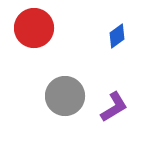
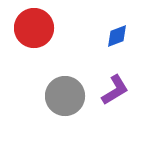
blue diamond: rotated 15 degrees clockwise
purple L-shape: moved 1 px right, 17 px up
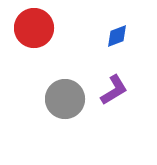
purple L-shape: moved 1 px left
gray circle: moved 3 px down
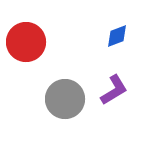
red circle: moved 8 px left, 14 px down
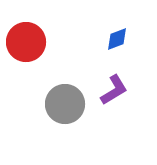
blue diamond: moved 3 px down
gray circle: moved 5 px down
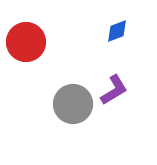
blue diamond: moved 8 px up
gray circle: moved 8 px right
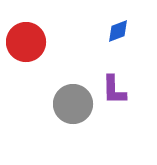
blue diamond: moved 1 px right
purple L-shape: rotated 120 degrees clockwise
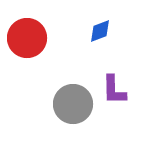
blue diamond: moved 18 px left
red circle: moved 1 px right, 4 px up
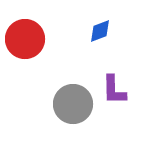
red circle: moved 2 px left, 1 px down
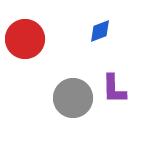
purple L-shape: moved 1 px up
gray circle: moved 6 px up
